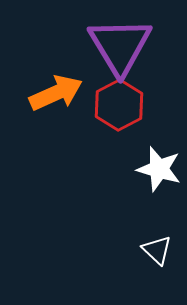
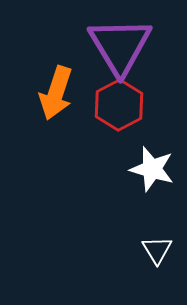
orange arrow: rotated 132 degrees clockwise
white star: moved 7 px left
white triangle: rotated 16 degrees clockwise
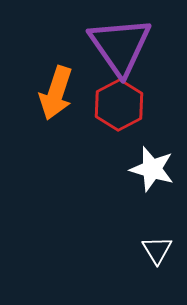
purple triangle: rotated 4 degrees counterclockwise
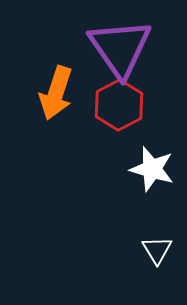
purple triangle: moved 2 px down
